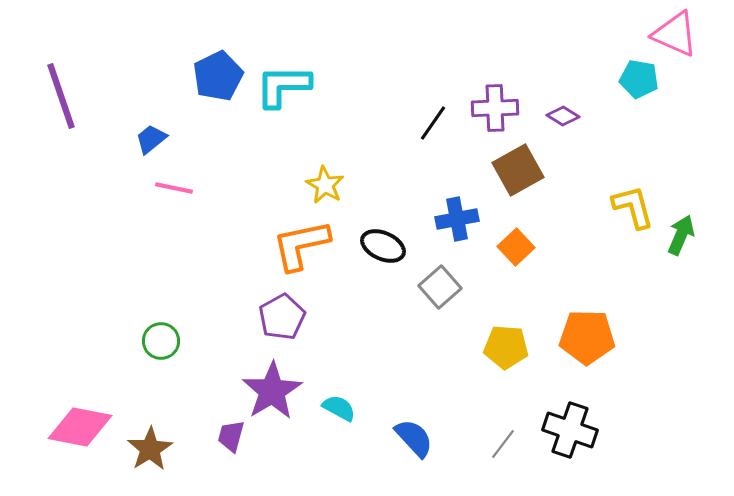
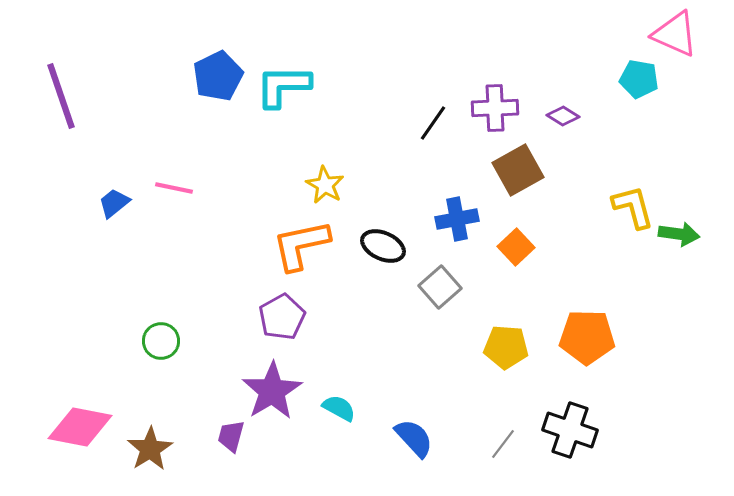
blue trapezoid: moved 37 px left, 64 px down
green arrow: moved 2 px left, 1 px up; rotated 75 degrees clockwise
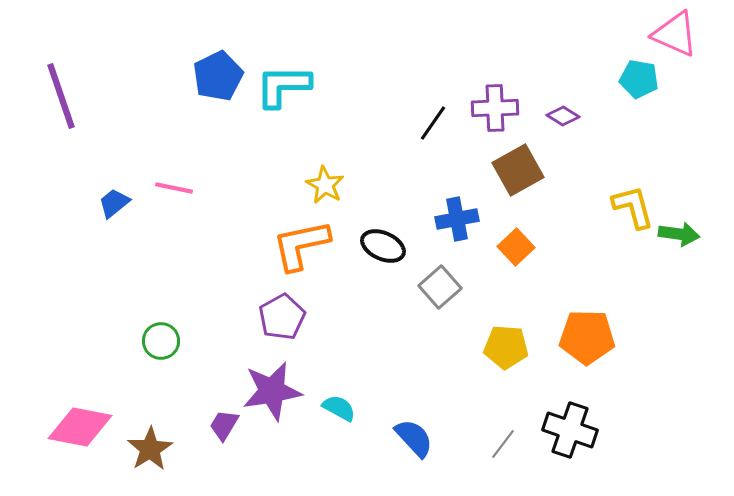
purple star: rotated 22 degrees clockwise
purple trapezoid: moved 7 px left, 11 px up; rotated 16 degrees clockwise
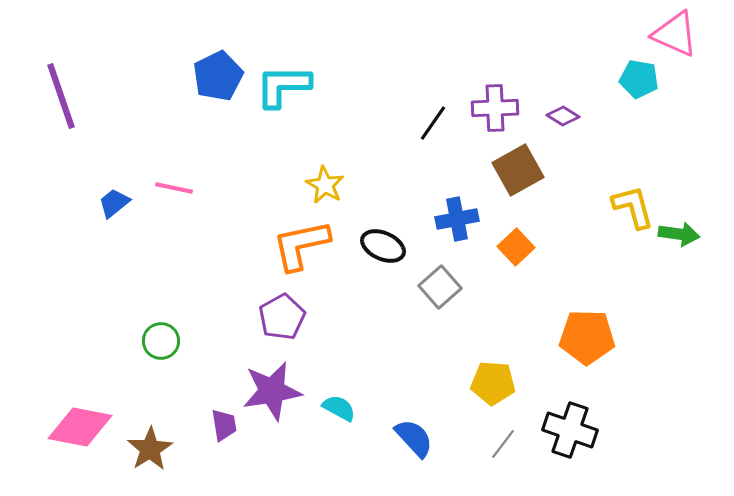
yellow pentagon: moved 13 px left, 36 px down
purple trapezoid: rotated 140 degrees clockwise
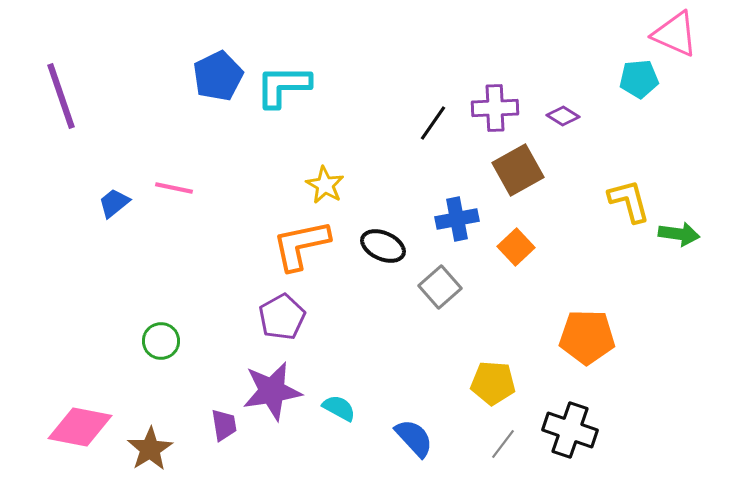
cyan pentagon: rotated 15 degrees counterclockwise
yellow L-shape: moved 4 px left, 6 px up
